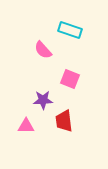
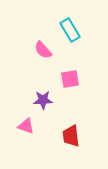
cyan rectangle: rotated 40 degrees clockwise
pink square: rotated 30 degrees counterclockwise
red trapezoid: moved 7 px right, 15 px down
pink triangle: rotated 18 degrees clockwise
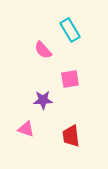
pink triangle: moved 3 px down
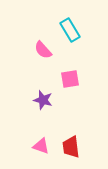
purple star: rotated 18 degrees clockwise
pink triangle: moved 15 px right, 17 px down
red trapezoid: moved 11 px down
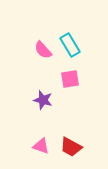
cyan rectangle: moved 15 px down
red trapezoid: rotated 55 degrees counterclockwise
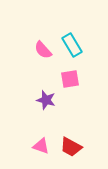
cyan rectangle: moved 2 px right
purple star: moved 3 px right
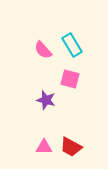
pink square: rotated 24 degrees clockwise
pink triangle: moved 3 px right, 1 px down; rotated 18 degrees counterclockwise
